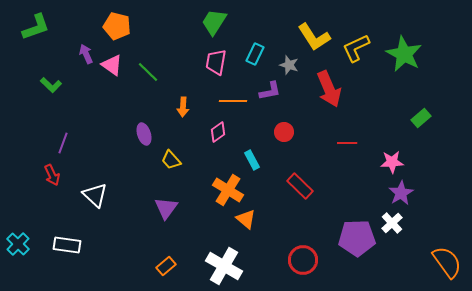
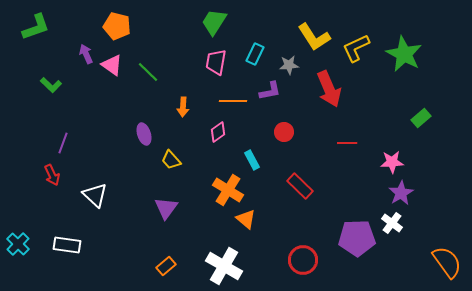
gray star at (289, 65): rotated 24 degrees counterclockwise
white cross at (392, 223): rotated 10 degrees counterclockwise
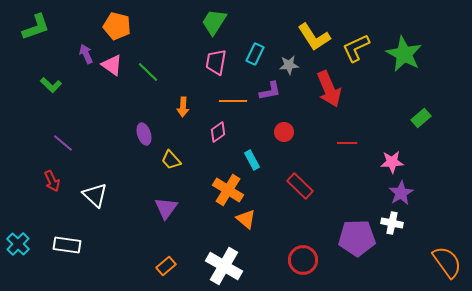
purple line at (63, 143): rotated 70 degrees counterclockwise
red arrow at (52, 175): moved 6 px down
white cross at (392, 223): rotated 25 degrees counterclockwise
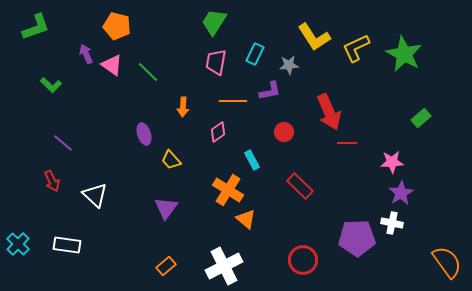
red arrow at (329, 89): moved 23 px down
white cross at (224, 266): rotated 33 degrees clockwise
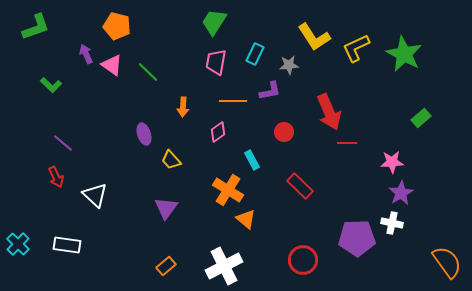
red arrow at (52, 181): moved 4 px right, 4 px up
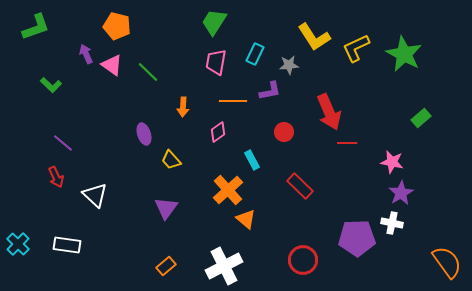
pink star at (392, 162): rotated 15 degrees clockwise
orange cross at (228, 190): rotated 16 degrees clockwise
